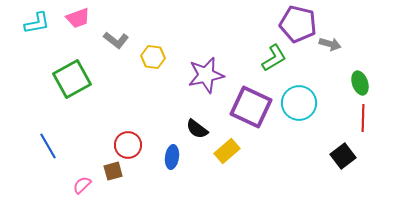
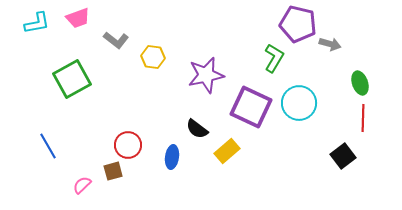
green L-shape: rotated 28 degrees counterclockwise
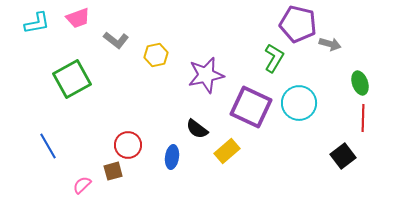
yellow hexagon: moved 3 px right, 2 px up; rotated 20 degrees counterclockwise
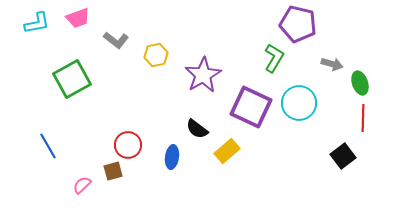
gray arrow: moved 2 px right, 20 px down
purple star: moved 3 px left; rotated 18 degrees counterclockwise
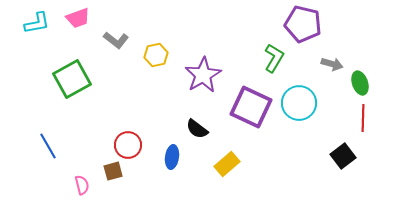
purple pentagon: moved 5 px right
yellow rectangle: moved 13 px down
pink semicircle: rotated 120 degrees clockwise
